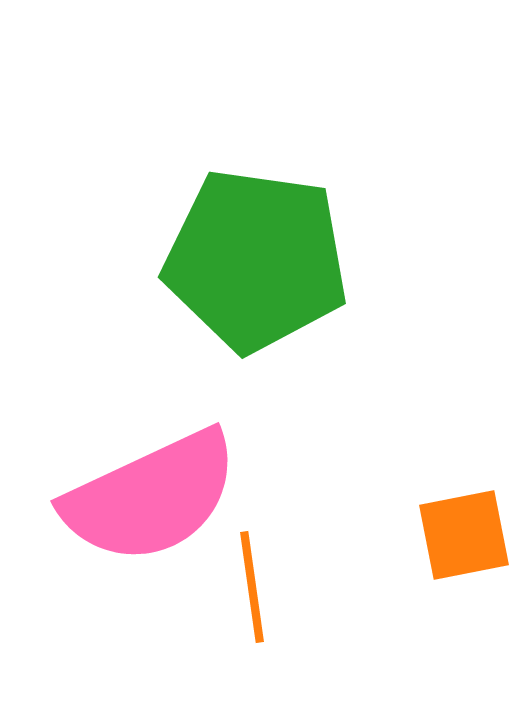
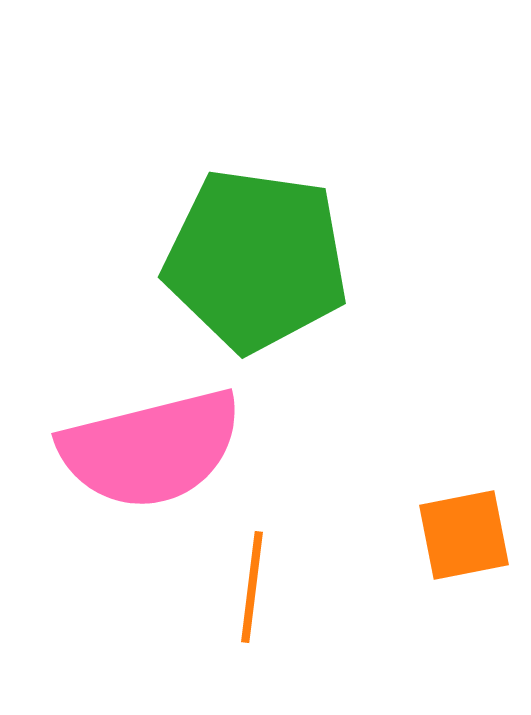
pink semicircle: moved 48 px up; rotated 11 degrees clockwise
orange line: rotated 15 degrees clockwise
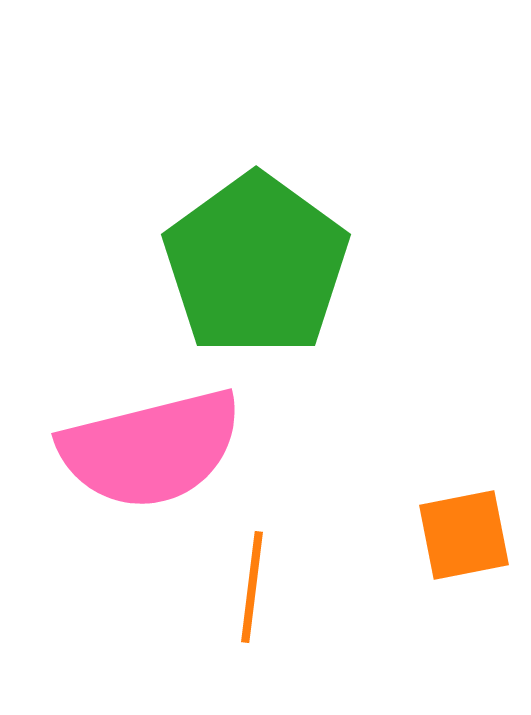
green pentagon: moved 5 px down; rotated 28 degrees clockwise
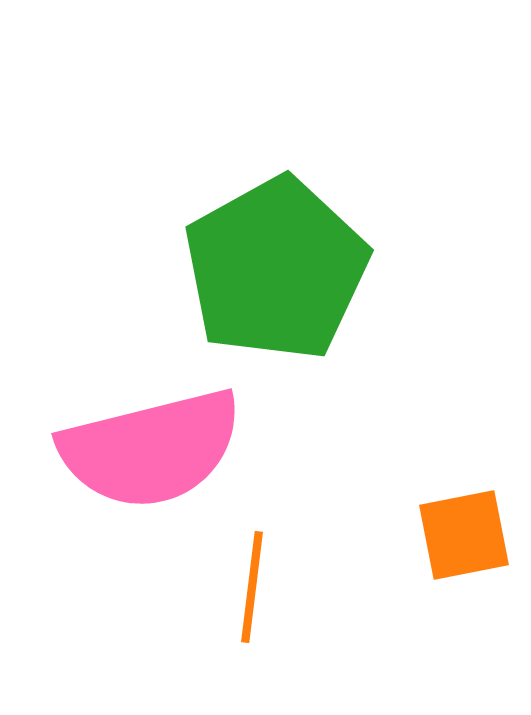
green pentagon: moved 20 px right, 4 px down; rotated 7 degrees clockwise
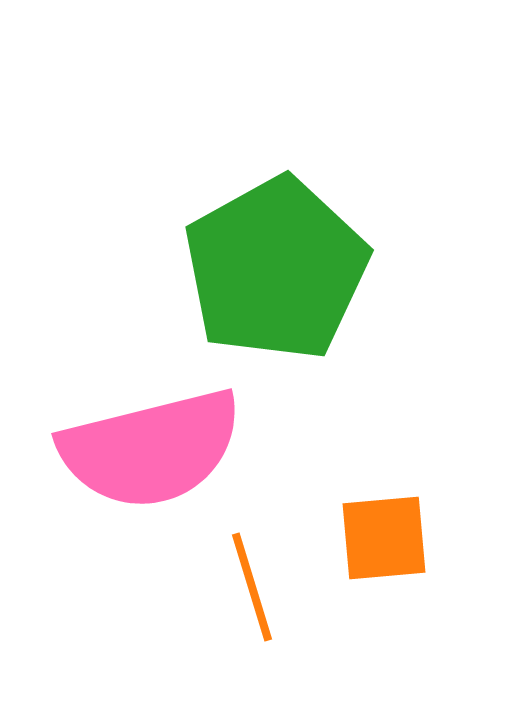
orange square: moved 80 px left, 3 px down; rotated 6 degrees clockwise
orange line: rotated 24 degrees counterclockwise
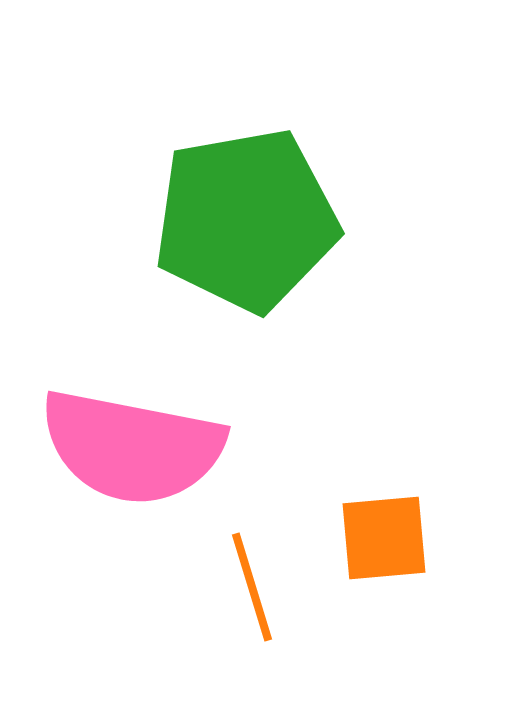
green pentagon: moved 30 px left, 49 px up; rotated 19 degrees clockwise
pink semicircle: moved 19 px left, 2 px up; rotated 25 degrees clockwise
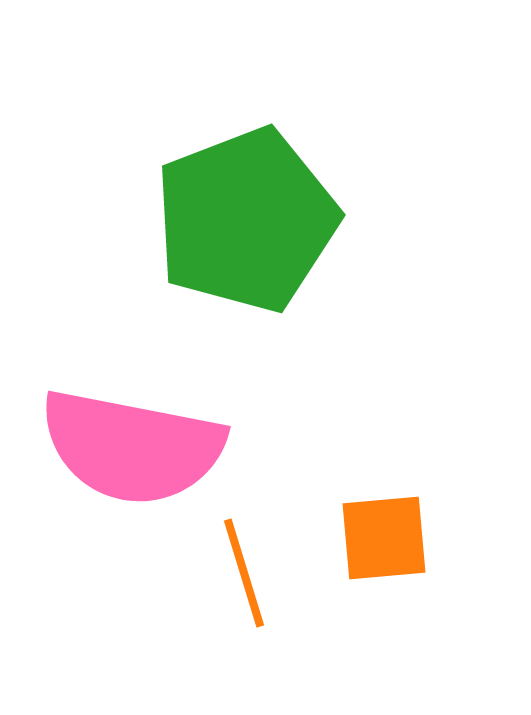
green pentagon: rotated 11 degrees counterclockwise
orange line: moved 8 px left, 14 px up
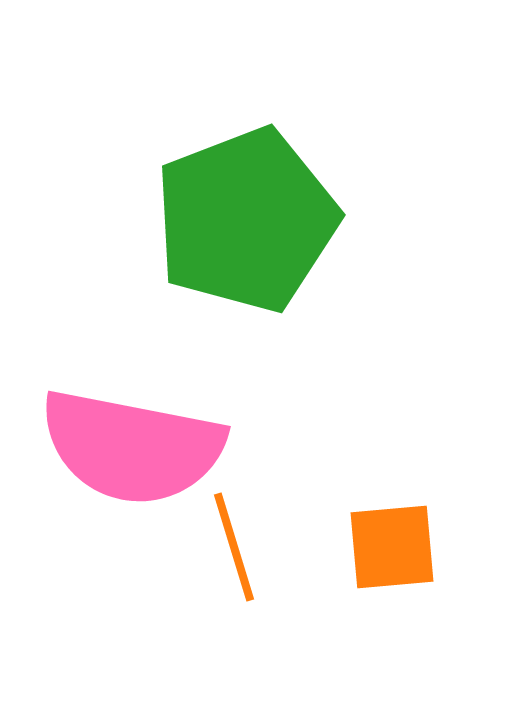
orange square: moved 8 px right, 9 px down
orange line: moved 10 px left, 26 px up
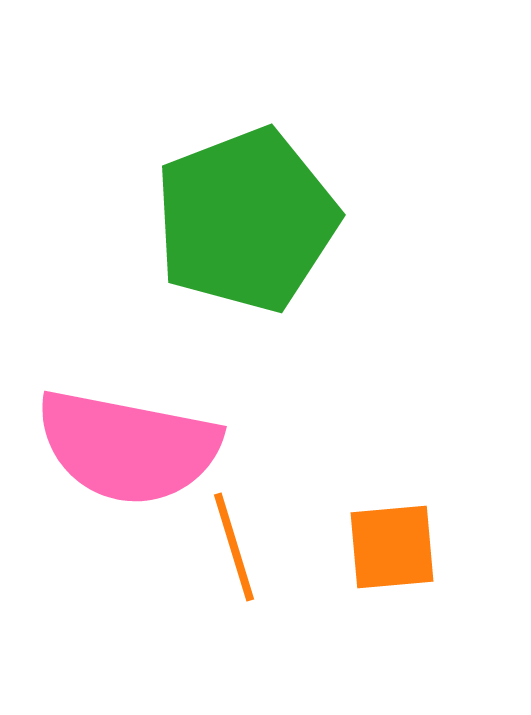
pink semicircle: moved 4 px left
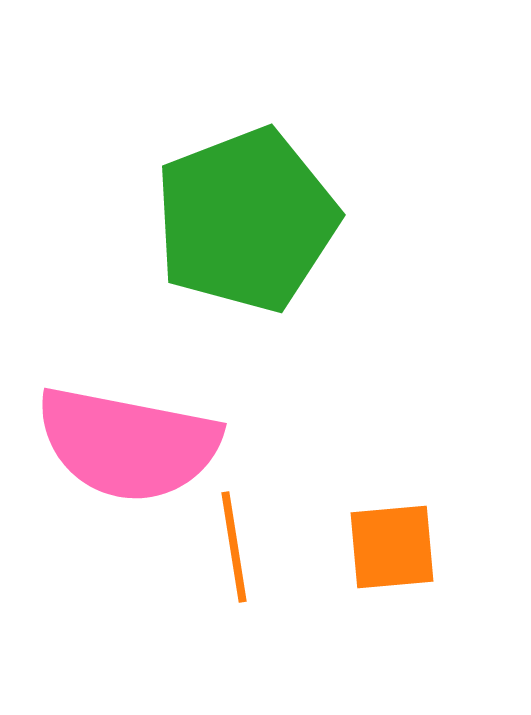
pink semicircle: moved 3 px up
orange line: rotated 8 degrees clockwise
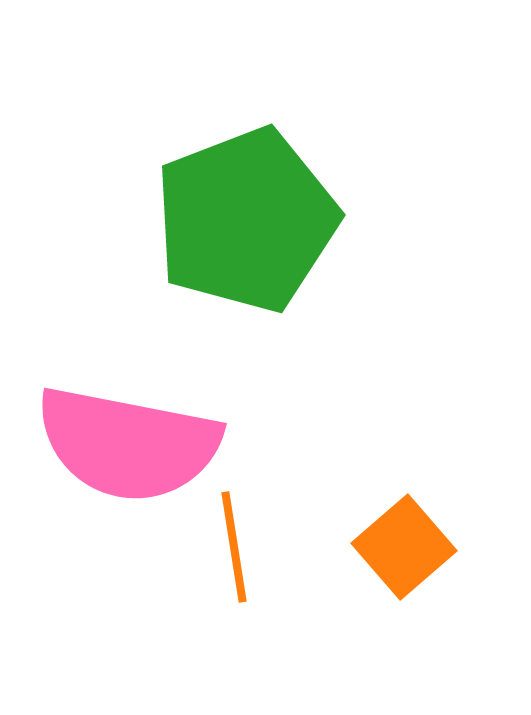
orange square: moved 12 px right; rotated 36 degrees counterclockwise
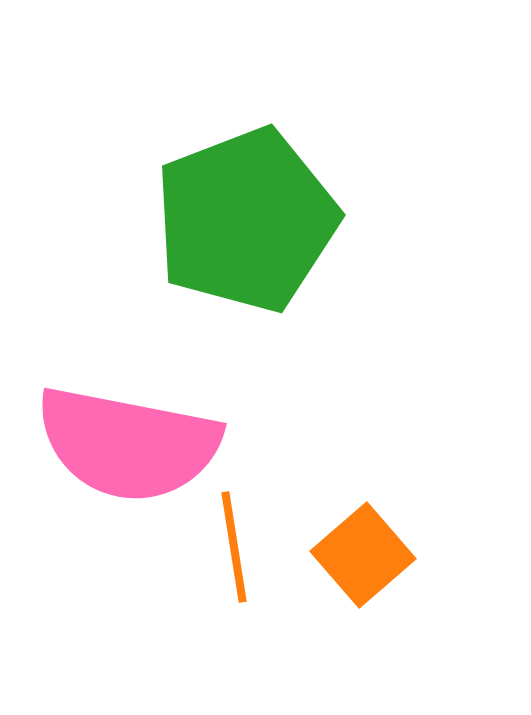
orange square: moved 41 px left, 8 px down
